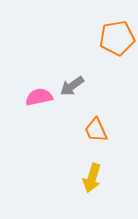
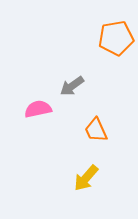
orange pentagon: moved 1 px left
pink semicircle: moved 1 px left, 12 px down
yellow arrow: moved 6 px left; rotated 24 degrees clockwise
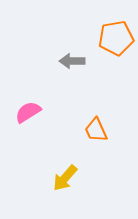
gray arrow: moved 25 px up; rotated 35 degrees clockwise
pink semicircle: moved 10 px left, 3 px down; rotated 20 degrees counterclockwise
yellow arrow: moved 21 px left
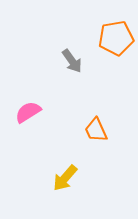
gray arrow: rotated 125 degrees counterclockwise
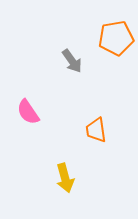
pink semicircle: rotated 92 degrees counterclockwise
orange trapezoid: rotated 16 degrees clockwise
yellow arrow: rotated 56 degrees counterclockwise
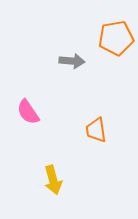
gray arrow: rotated 50 degrees counterclockwise
yellow arrow: moved 12 px left, 2 px down
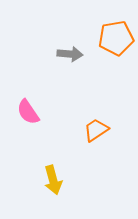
gray arrow: moved 2 px left, 7 px up
orange trapezoid: rotated 64 degrees clockwise
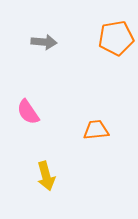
gray arrow: moved 26 px left, 12 px up
orange trapezoid: rotated 28 degrees clockwise
yellow arrow: moved 7 px left, 4 px up
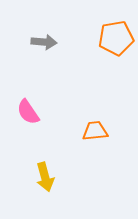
orange trapezoid: moved 1 px left, 1 px down
yellow arrow: moved 1 px left, 1 px down
